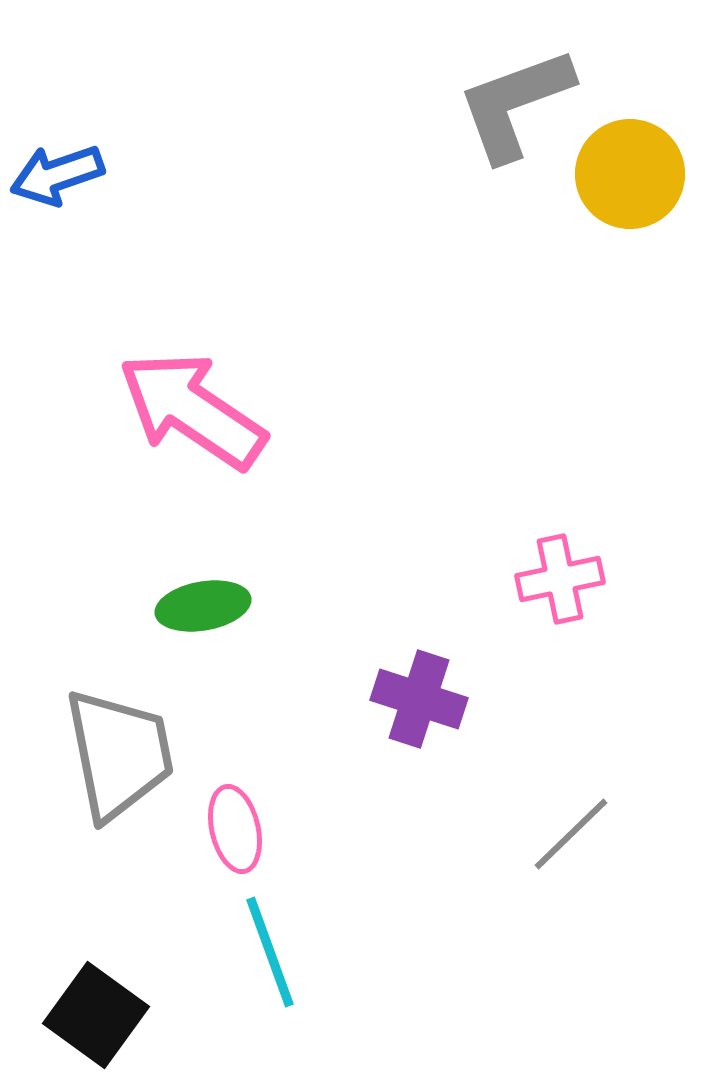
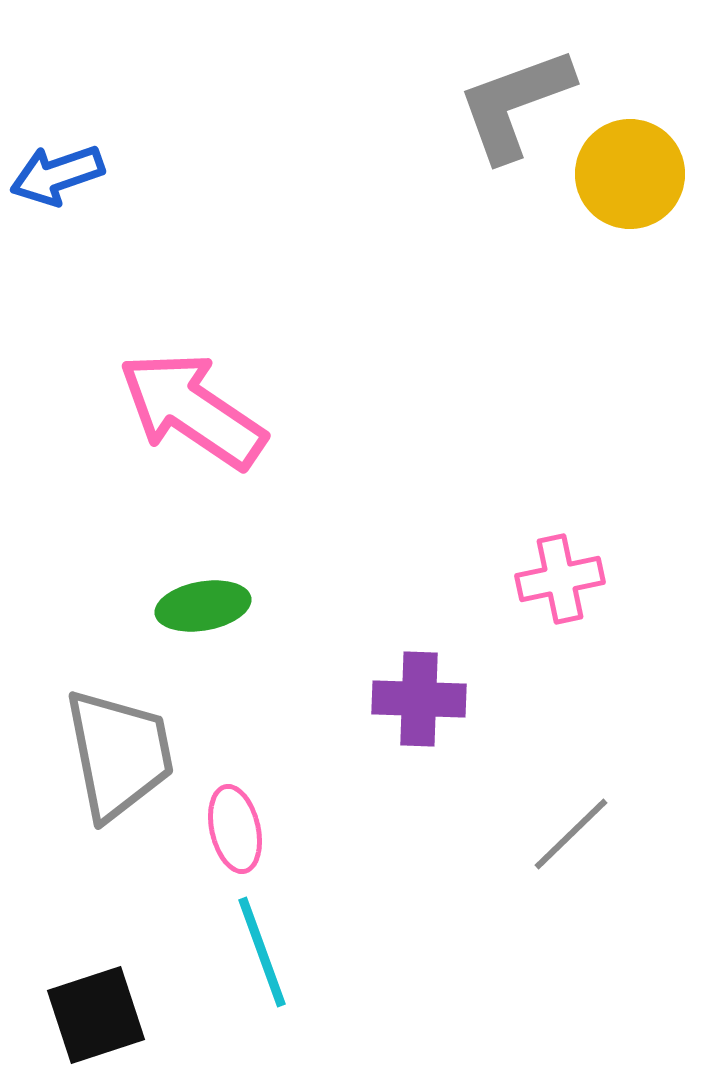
purple cross: rotated 16 degrees counterclockwise
cyan line: moved 8 px left
black square: rotated 36 degrees clockwise
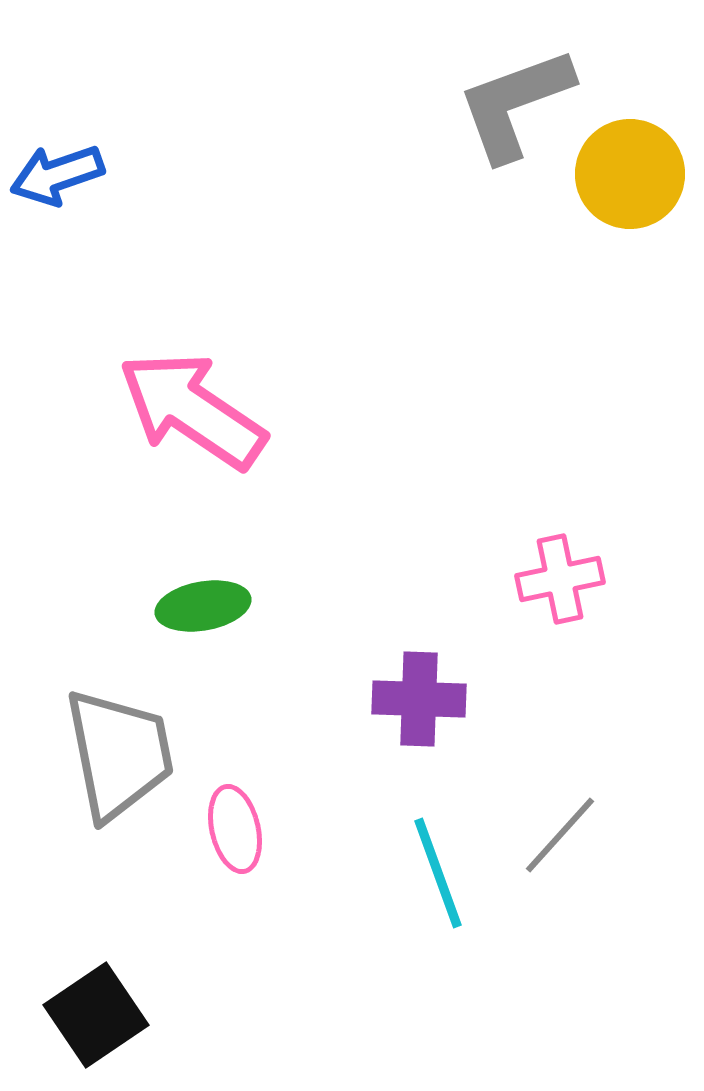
gray line: moved 11 px left, 1 px down; rotated 4 degrees counterclockwise
cyan line: moved 176 px right, 79 px up
black square: rotated 16 degrees counterclockwise
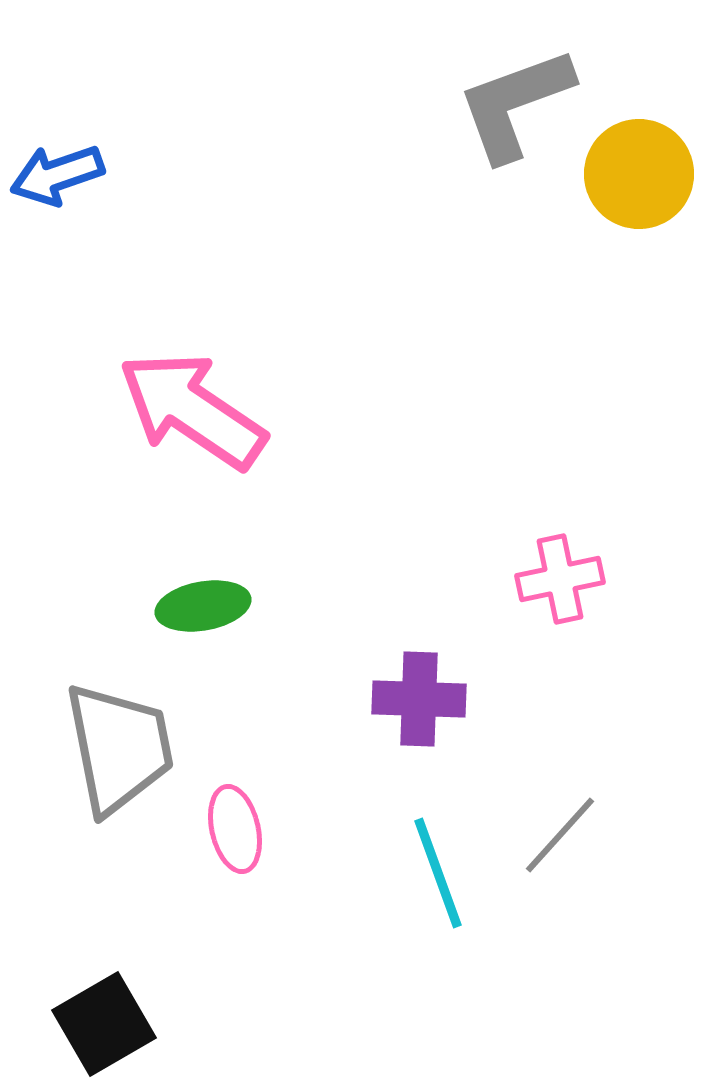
yellow circle: moved 9 px right
gray trapezoid: moved 6 px up
black square: moved 8 px right, 9 px down; rotated 4 degrees clockwise
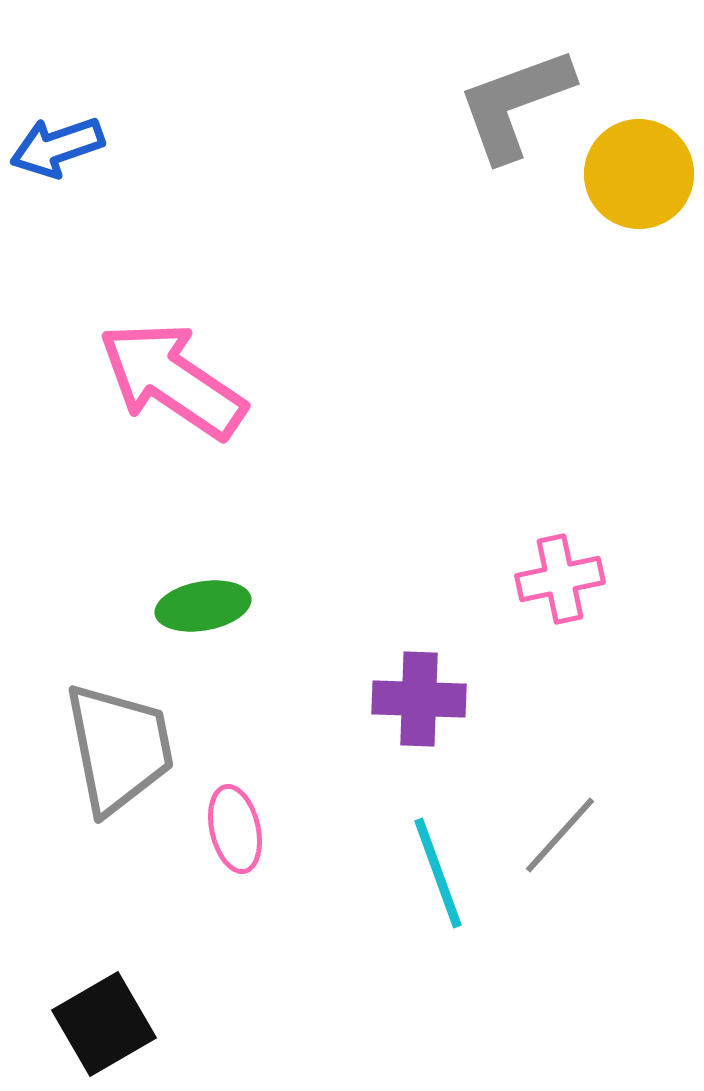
blue arrow: moved 28 px up
pink arrow: moved 20 px left, 30 px up
